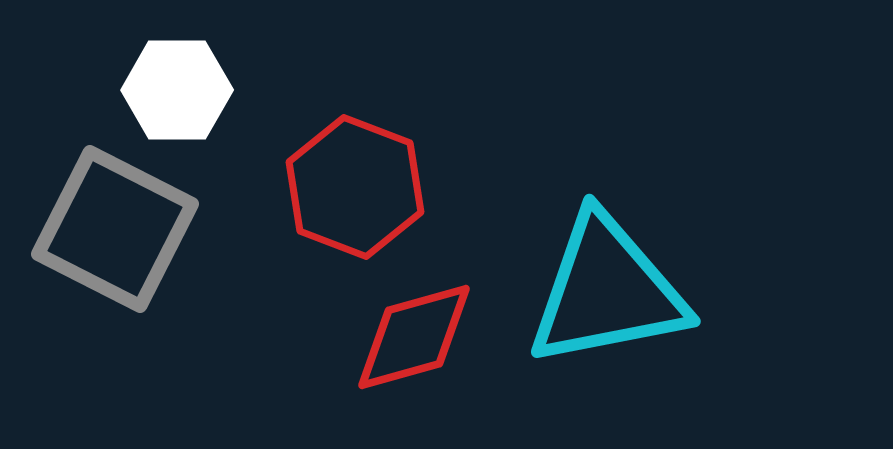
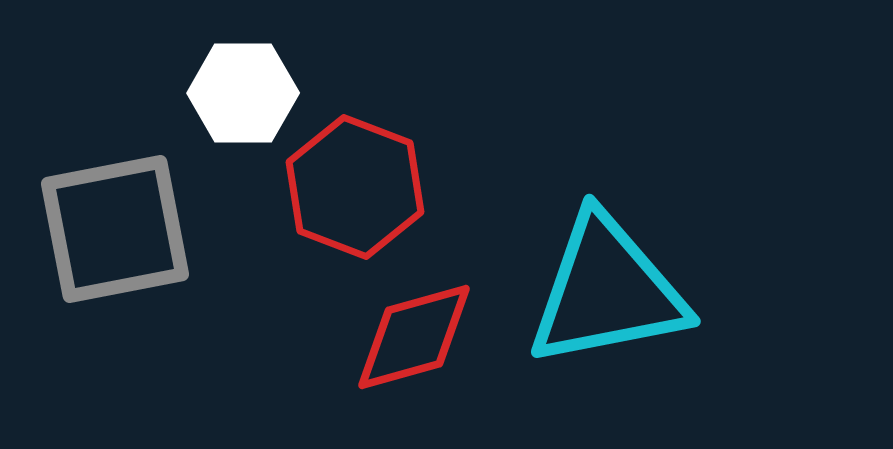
white hexagon: moved 66 px right, 3 px down
gray square: rotated 38 degrees counterclockwise
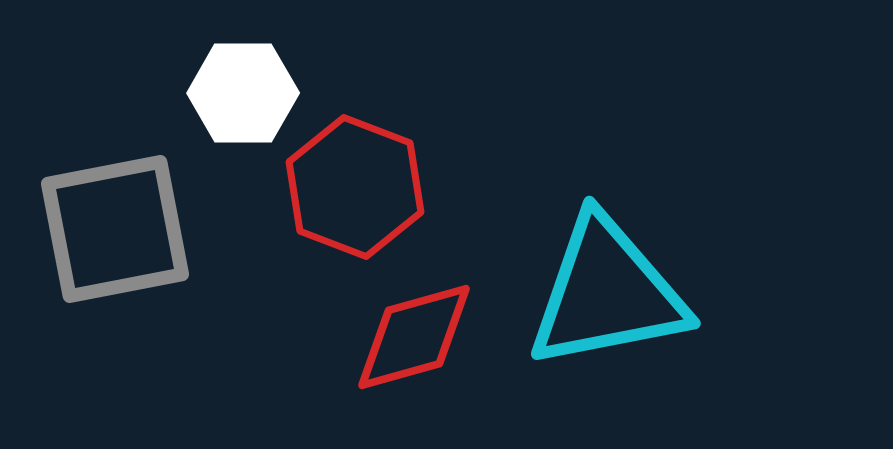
cyan triangle: moved 2 px down
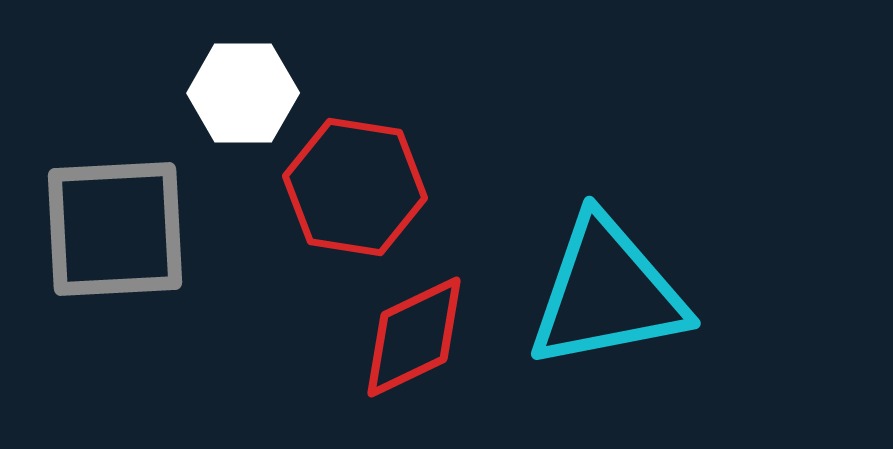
red hexagon: rotated 12 degrees counterclockwise
gray square: rotated 8 degrees clockwise
red diamond: rotated 10 degrees counterclockwise
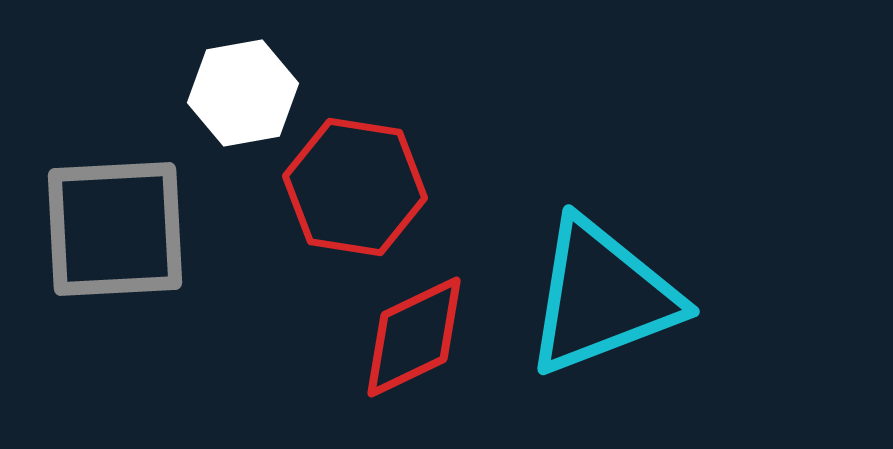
white hexagon: rotated 10 degrees counterclockwise
cyan triangle: moved 5 px left, 4 px down; rotated 10 degrees counterclockwise
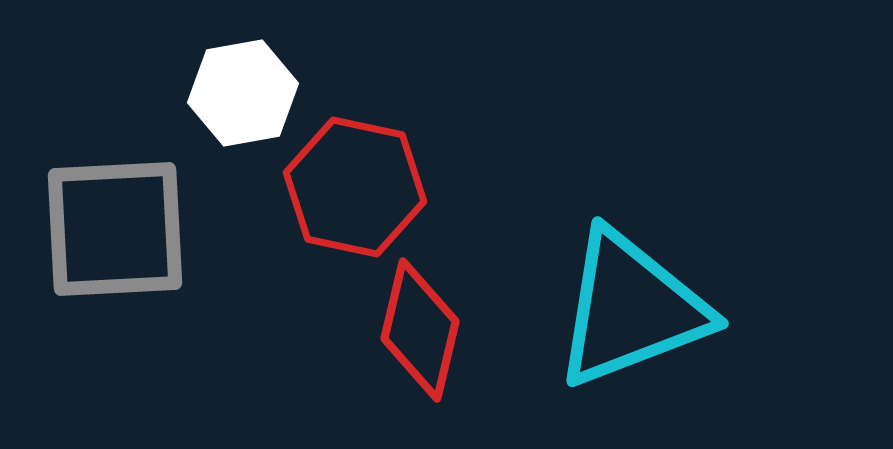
red hexagon: rotated 3 degrees clockwise
cyan triangle: moved 29 px right, 12 px down
red diamond: moved 6 px right, 7 px up; rotated 51 degrees counterclockwise
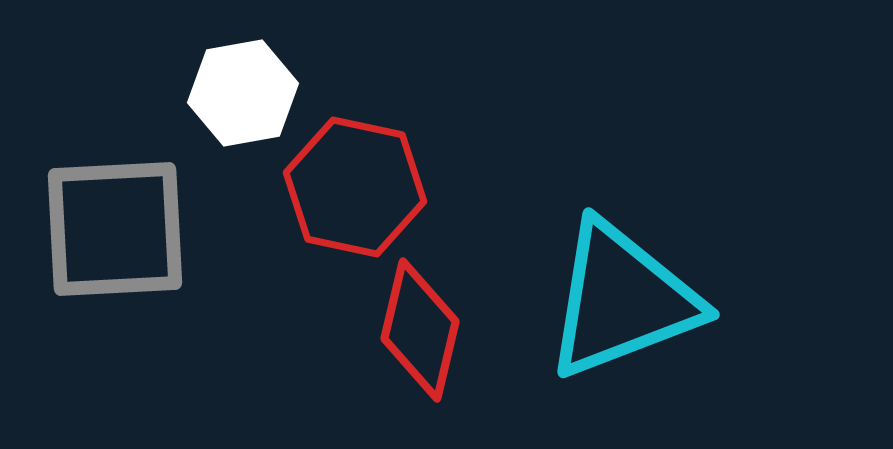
cyan triangle: moved 9 px left, 9 px up
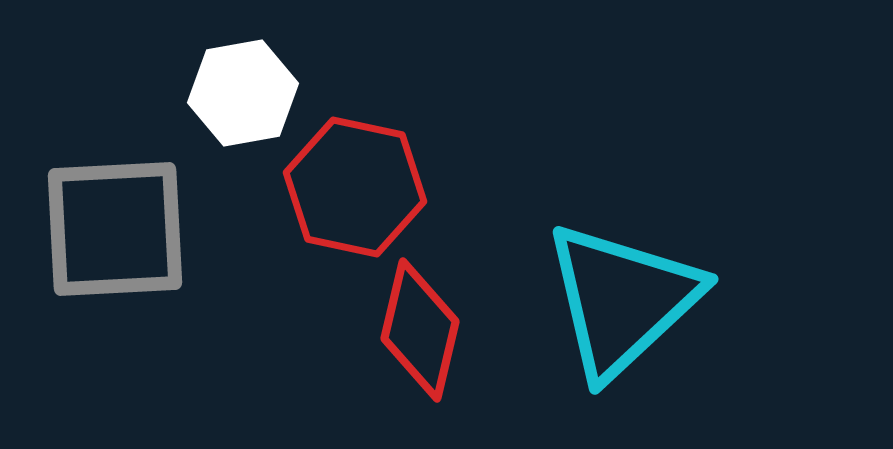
cyan triangle: rotated 22 degrees counterclockwise
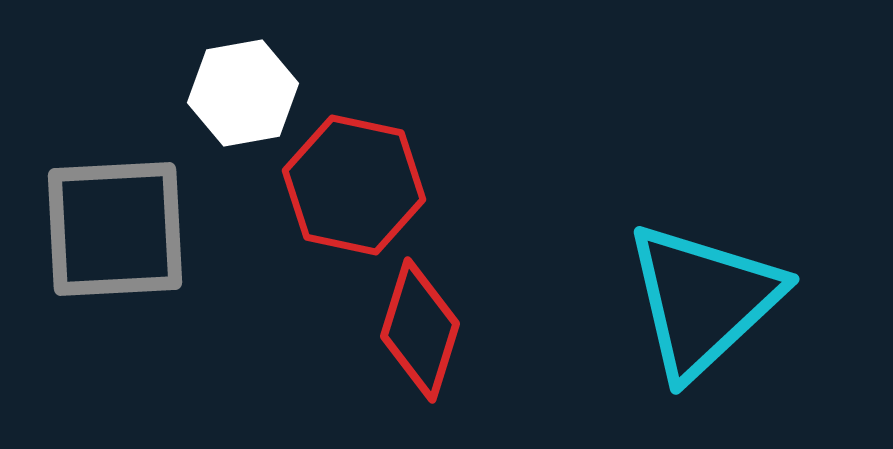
red hexagon: moved 1 px left, 2 px up
cyan triangle: moved 81 px right
red diamond: rotated 4 degrees clockwise
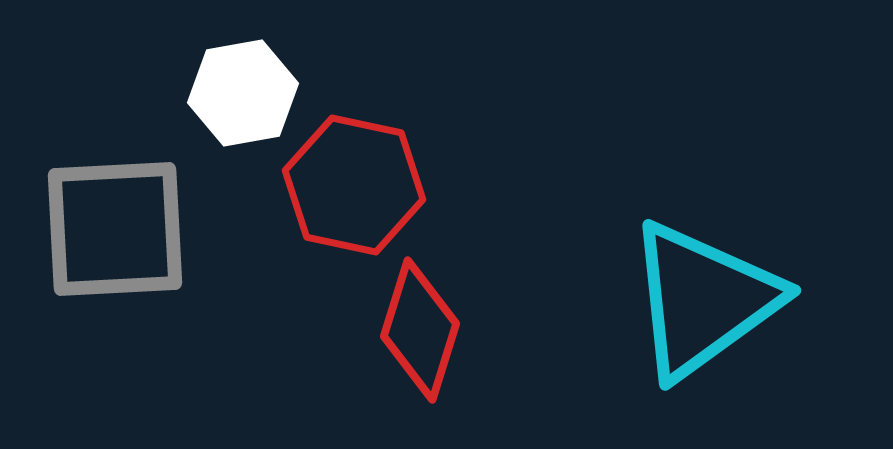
cyan triangle: rotated 7 degrees clockwise
